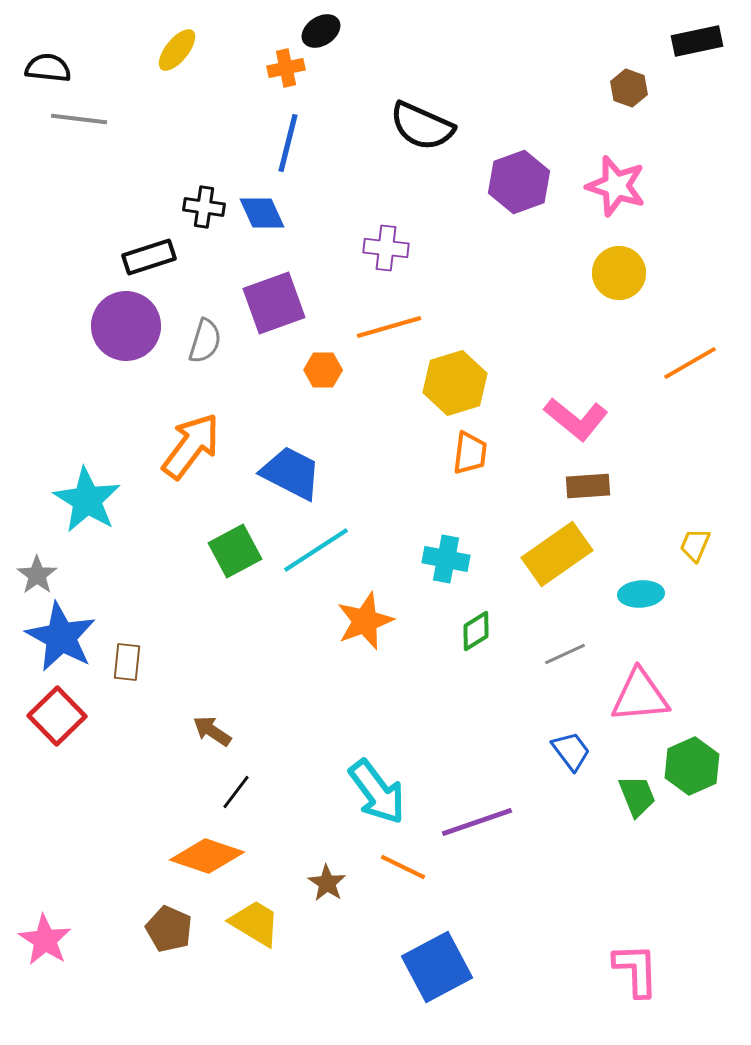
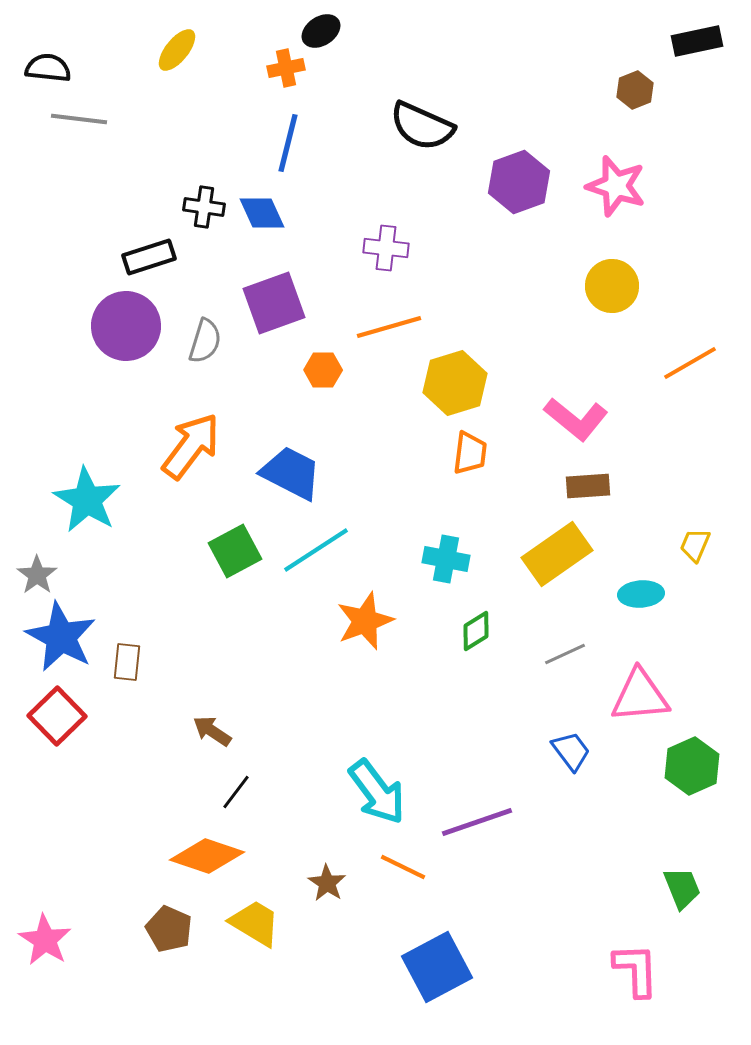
brown hexagon at (629, 88): moved 6 px right, 2 px down; rotated 18 degrees clockwise
yellow circle at (619, 273): moved 7 px left, 13 px down
green trapezoid at (637, 796): moved 45 px right, 92 px down
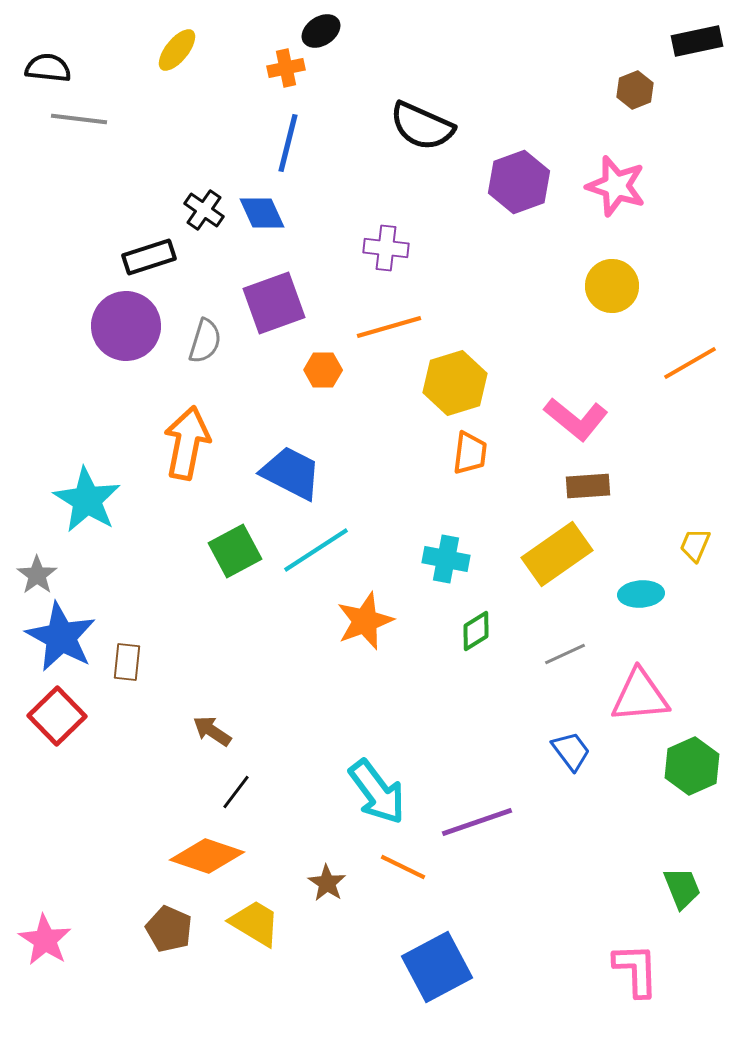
black cross at (204, 207): moved 3 px down; rotated 27 degrees clockwise
orange arrow at (191, 446): moved 4 px left, 3 px up; rotated 26 degrees counterclockwise
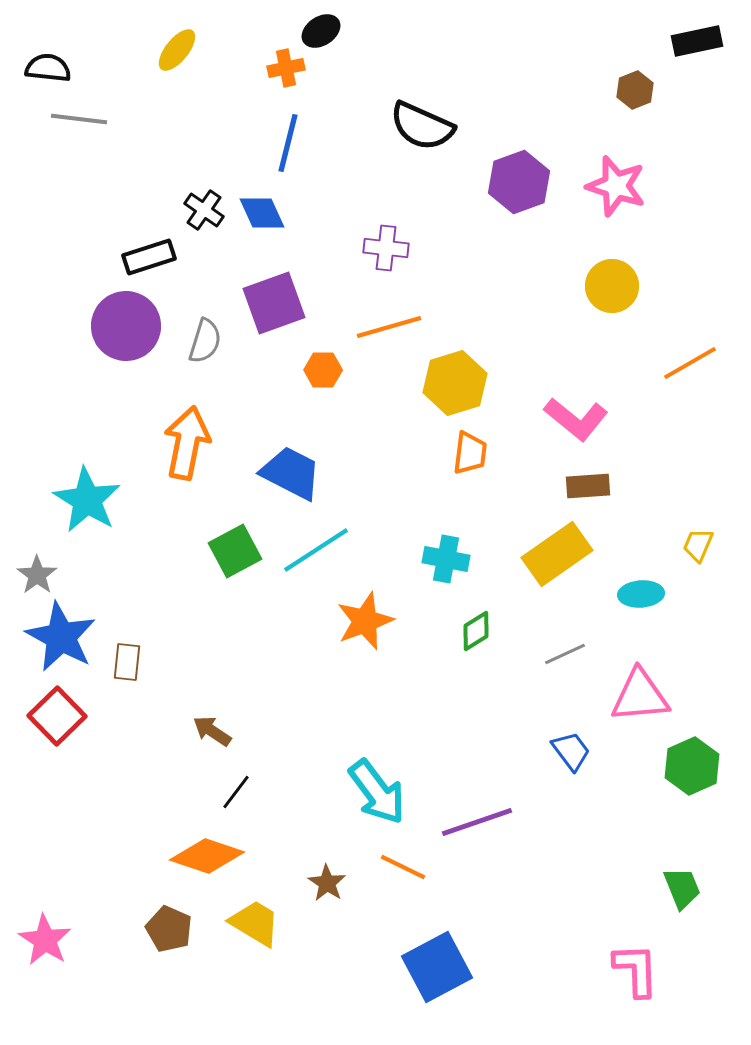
yellow trapezoid at (695, 545): moved 3 px right
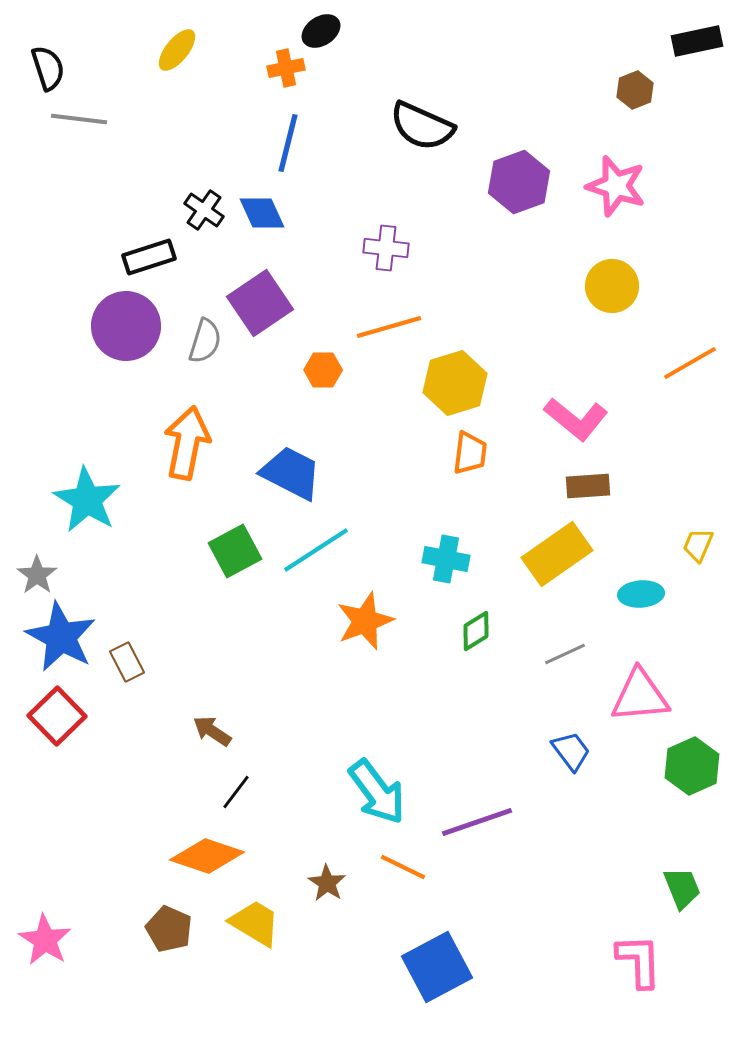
black semicircle at (48, 68): rotated 66 degrees clockwise
purple square at (274, 303): moved 14 px left; rotated 14 degrees counterclockwise
brown rectangle at (127, 662): rotated 33 degrees counterclockwise
pink L-shape at (636, 970): moved 3 px right, 9 px up
